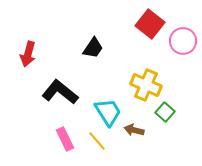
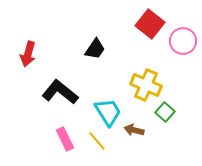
black trapezoid: moved 2 px right, 1 px down
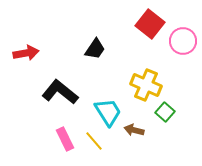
red arrow: moved 2 px left, 1 px up; rotated 115 degrees counterclockwise
yellow line: moved 3 px left
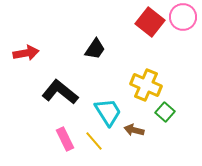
red square: moved 2 px up
pink circle: moved 24 px up
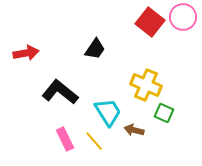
green square: moved 1 px left, 1 px down; rotated 18 degrees counterclockwise
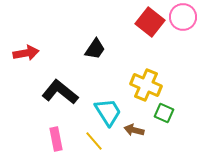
pink rectangle: moved 9 px left; rotated 15 degrees clockwise
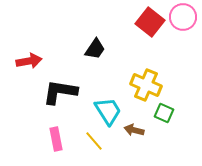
red arrow: moved 3 px right, 8 px down
black L-shape: rotated 30 degrees counterclockwise
cyan trapezoid: moved 1 px up
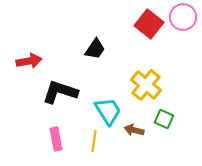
red square: moved 1 px left, 2 px down
yellow cross: rotated 16 degrees clockwise
black L-shape: rotated 9 degrees clockwise
green square: moved 6 px down
yellow line: rotated 50 degrees clockwise
